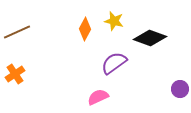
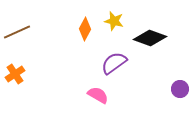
pink semicircle: moved 2 px up; rotated 55 degrees clockwise
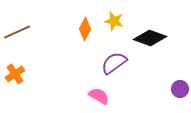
pink semicircle: moved 1 px right, 1 px down
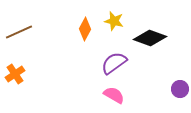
brown line: moved 2 px right
pink semicircle: moved 15 px right, 1 px up
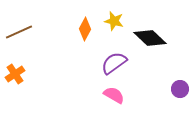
black diamond: rotated 24 degrees clockwise
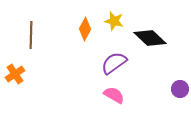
brown line: moved 12 px right, 3 px down; rotated 64 degrees counterclockwise
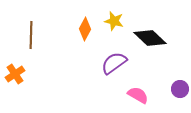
pink semicircle: moved 24 px right
